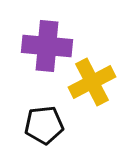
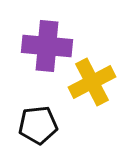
black pentagon: moved 6 px left
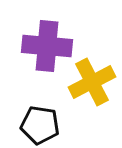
black pentagon: moved 2 px right; rotated 15 degrees clockwise
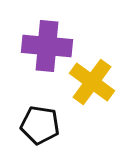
yellow cross: rotated 27 degrees counterclockwise
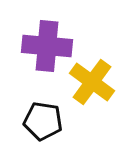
black pentagon: moved 3 px right, 4 px up
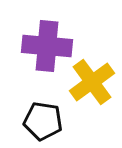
yellow cross: rotated 18 degrees clockwise
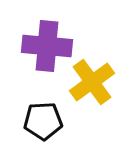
black pentagon: rotated 12 degrees counterclockwise
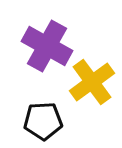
purple cross: rotated 24 degrees clockwise
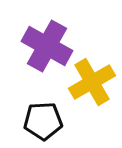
yellow cross: rotated 6 degrees clockwise
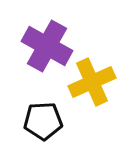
yellow cross: rotated 6 degrees clockwise
